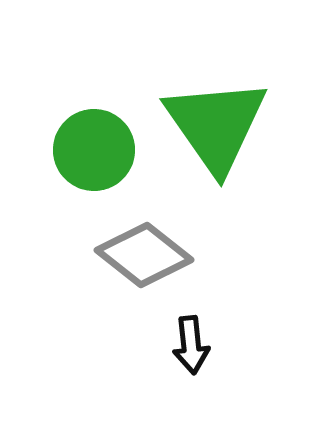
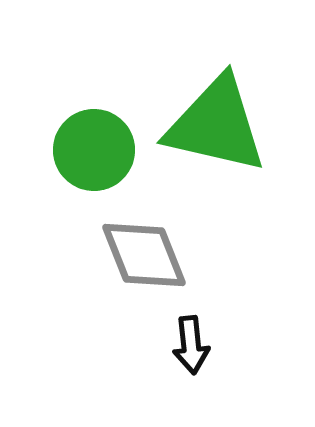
green triangle: rotated 42 degrees counterclockwise
gray diamond: rotated 30 degrees clockwise
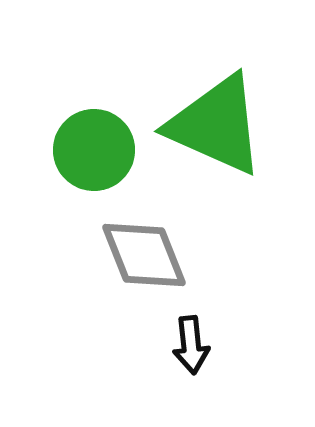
green triangle: rotated 11 degrees clockwise
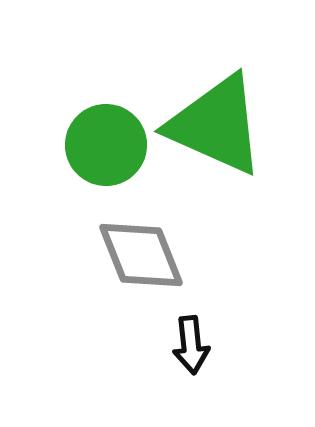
green circle: moved 12 px right, 5 px up
gray diamond: moved 3 px left
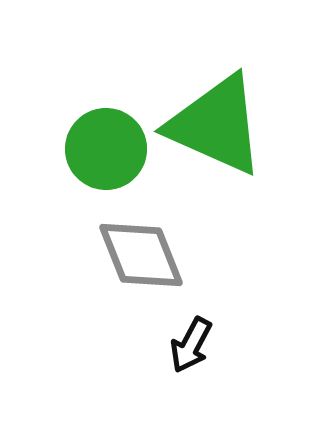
green circle: moved 4 px down
black arrow: rotated 34 degrees clockwise
